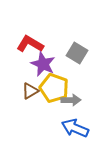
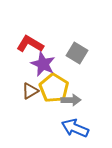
yellow pentagon: rotated 12 degrees clockwise
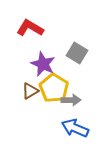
red L-shape: moved 16 px up
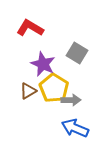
brown triangle: moved 2 px left
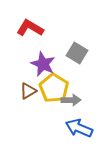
blue arrow: moved 4 px right
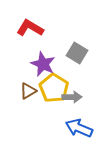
gray arrow: moved 1 px right, 3 px up
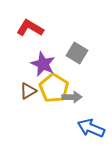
blue arrow: moved 12 px right
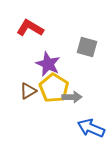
gray square: moved 10 px right, 6 px up; rotated 15 degrees counterclockwise
purple star: moved 5 px right
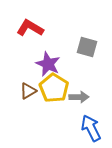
gray arrow: moved 7 px right
blue arrow: rotated 40 degrees clockwise
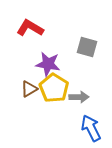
purple star: rotated 15 degrees counterclockwise
brown triangle: moved 1 px right, 2 px up
